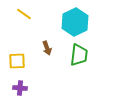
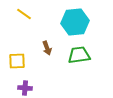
cyan hexagon: rotated 20 degrees clockwise
green trapezoid: rotated 105 degrees counterclockwise
purple cross: moved 5 px right
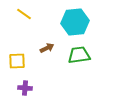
brown arrow: rotated 96 degrees counterclockwise
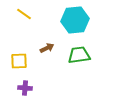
cyan hexagon: moved 2 px up
yellow square: moved 2 px right
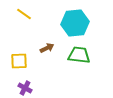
cyan hexagon: moved 3 px down
green trapezoid: rotated 15 degrees clockwise
purple cross: rotated 24 degrees clockwise
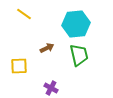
cyan hexagon: moved 1 px right, 1 px down
green trapezoid: rotated 70 degrees clockwise
yellow square: moved 5 px down
purple cross: moved 26 px right
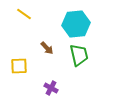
brown arrow: rotated 72 degrees clockwise
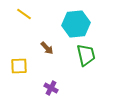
green trapezoid: moved 7 px right
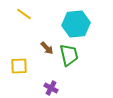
green trapezoid: moved 17 px left
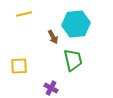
yellow line: rotated 49 degrees counterclockwise
brown arrow: moved 6 px right, 11 px up; rotated 16 degrees clockwise
green trapezoid: moved 4 px right, 5 px down
